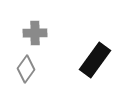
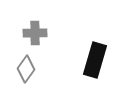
black rectangle: rotated 20 degrees counterclockwise
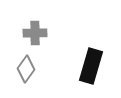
black rectangle: moved 4 px left, 6 px down
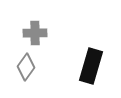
gray diamond: moved 2 px up
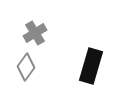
gray cross: rotated 30 degrees counterclockwise
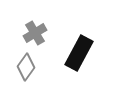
black rectangle: moved 12 px left, 13 px up; rotated 12 degrees clockwise
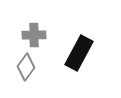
gray cross: moved 1 px left, 2 px down; rotated 30 degrees clockwise
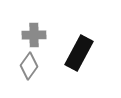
gray diamond: moved 3 px right, 1 px up
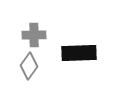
black rectangle: rotated 60 degrees clockwise
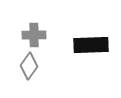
black rectangle: moved 12 px right, 8 px up
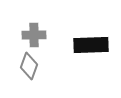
gray diamond: rotated 16 degrees counterclockwise
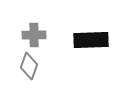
black rectangle: moved 5 px up
